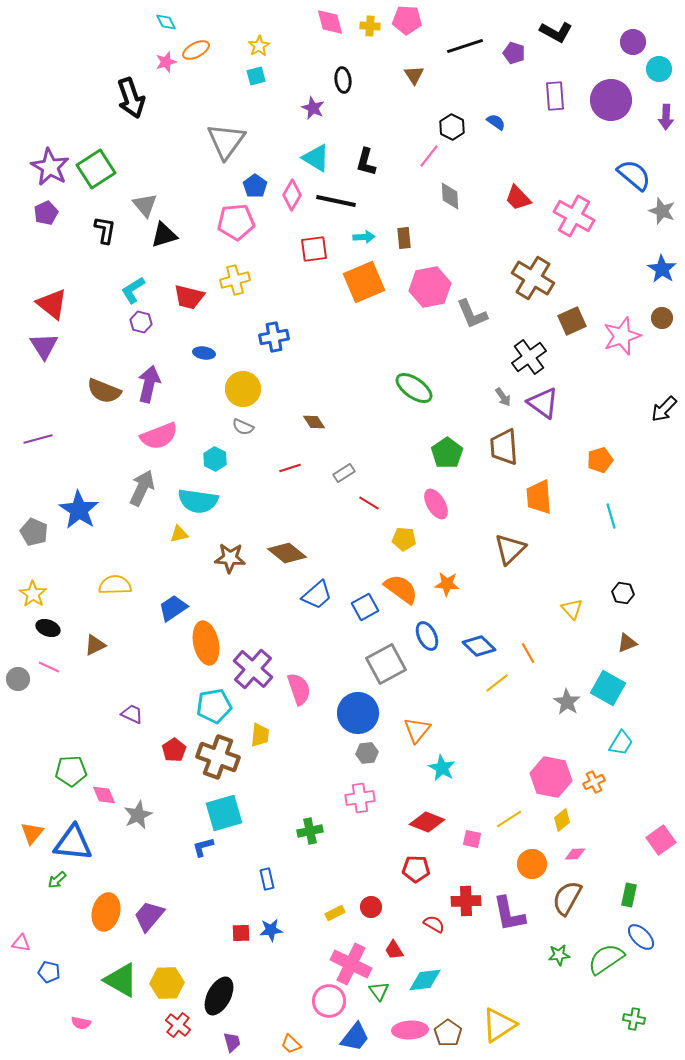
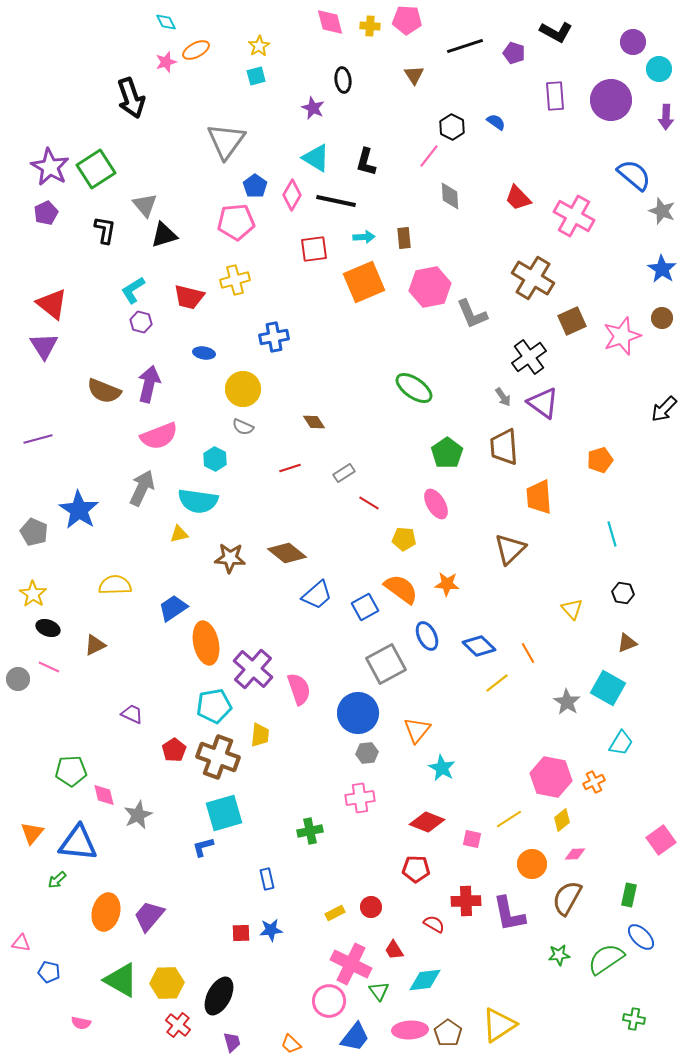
cyan line at (611, 516): moved 1 px right, 18 px down
pink diamond at (104, 795): rotated 10 degrees clockwise
blue triangle at (73, 843): moved 5 px right
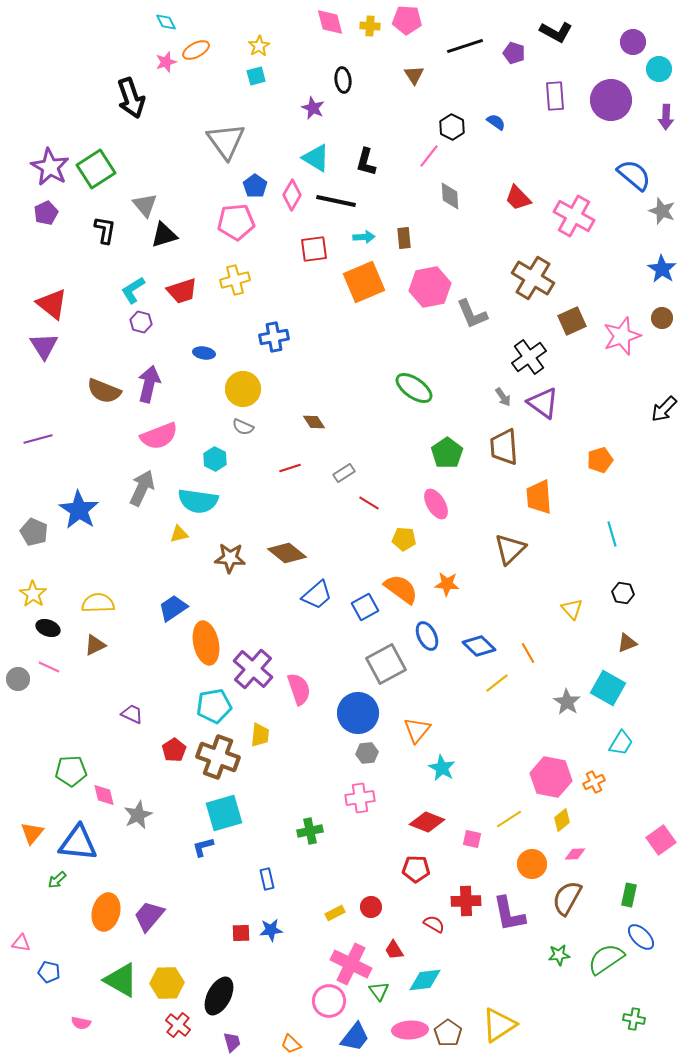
gray triangle at (226, 141): rotated 12 degrees counterclockwise
red trapezoid at (189, 297): moved 7 px left, 6 px up; rotated 32 degrees counterclockwise
yellow semicircle at (115, 585): moved 17 px left, 18 px down
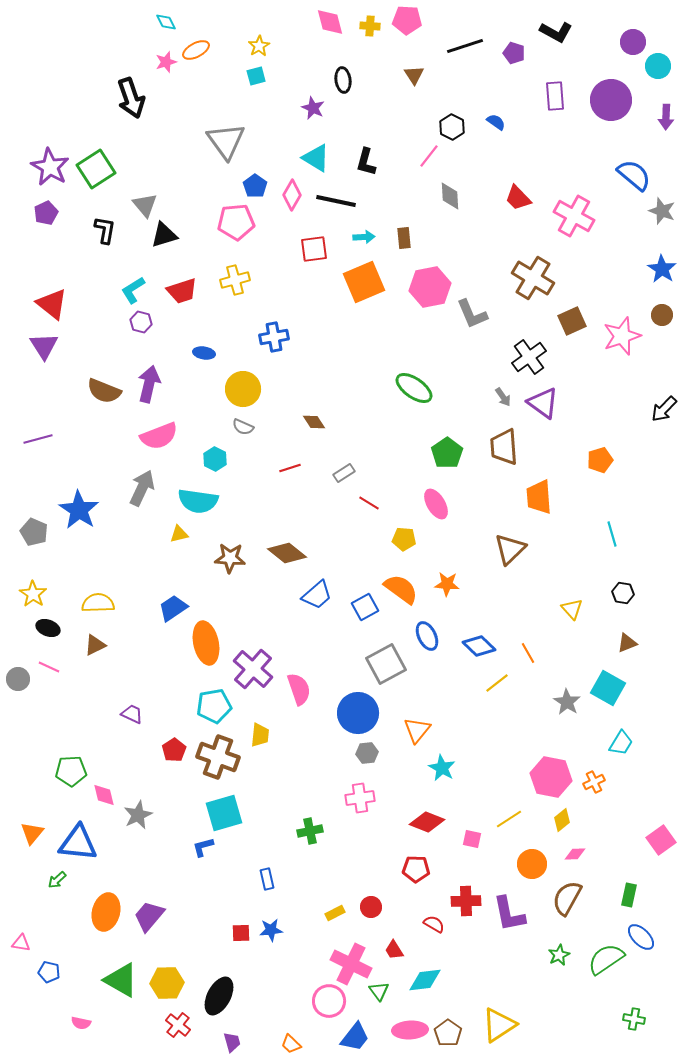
cyan circle at (659, 69): moved 1 px left, 3 px up
brown circle at (662, 318): moved 3 px up
green star at (559, 955): rotated 20 degrees counterclockwise
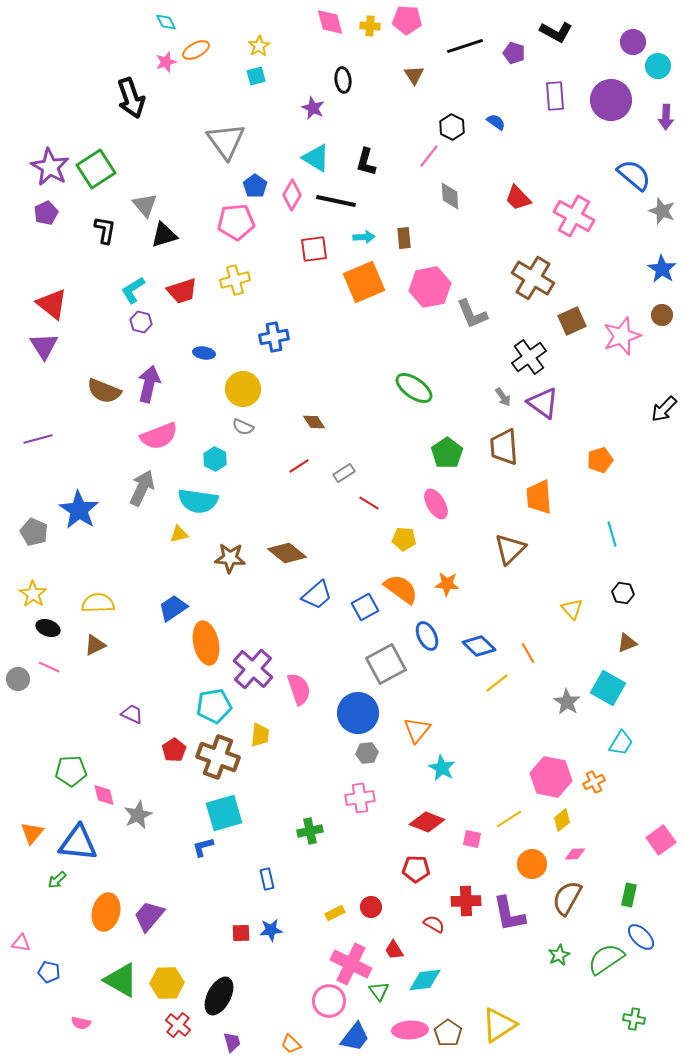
red line at (290, 468): moved 9 px right, 2 px up; rotated 15 degrees counterclockwise
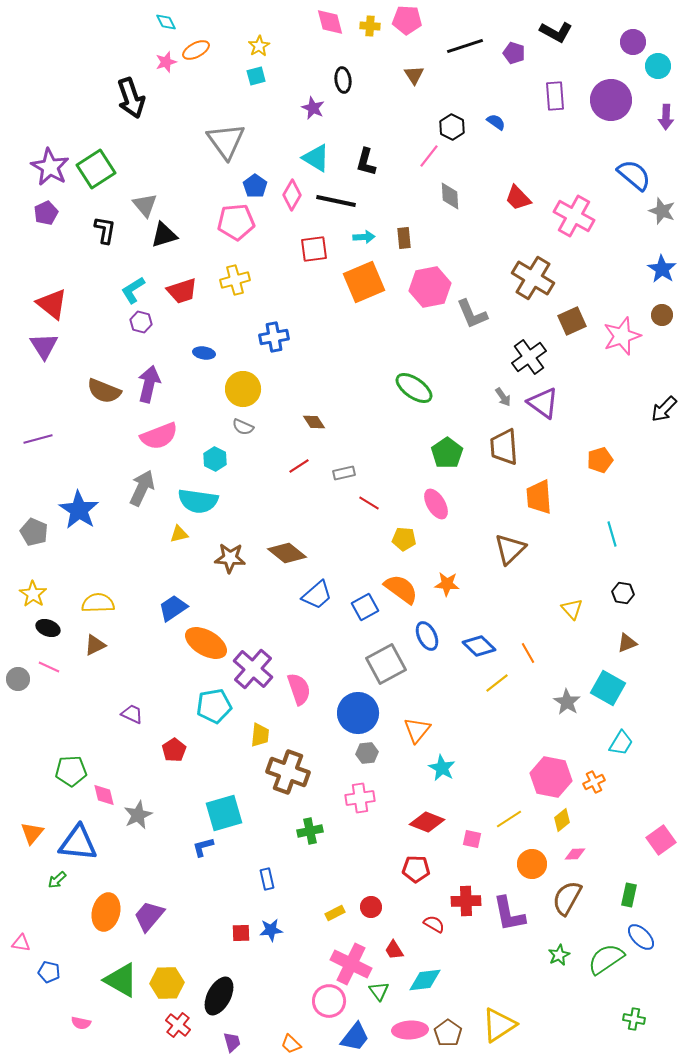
gray rectangle at (344, 473): rotated 20 degrees clockwise
orange ellipse at (206, 643): rotated 48 degrees counterclockwise
brown cross at (218, 757): moved 70 px right, 15 px down
